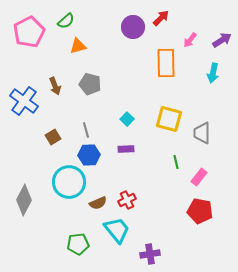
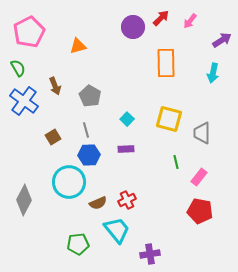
green semicircle: moved 48 px left, 47 px down; rotated 78 degrees counterclockwise
pink arrow: moved 19 px up
gray pentagon: moved 12 px down; rotated 15 degrees clockwise
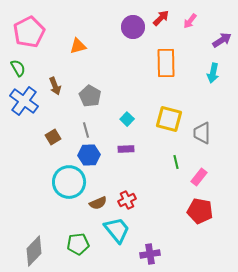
gray diamond: moved 10 px right, 51 px down; rotated 16 degrees clockwise
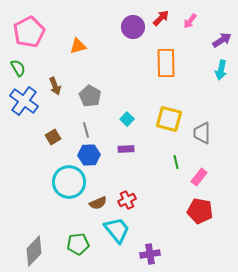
cyan arrow: moved 8 px right, 3 px up
